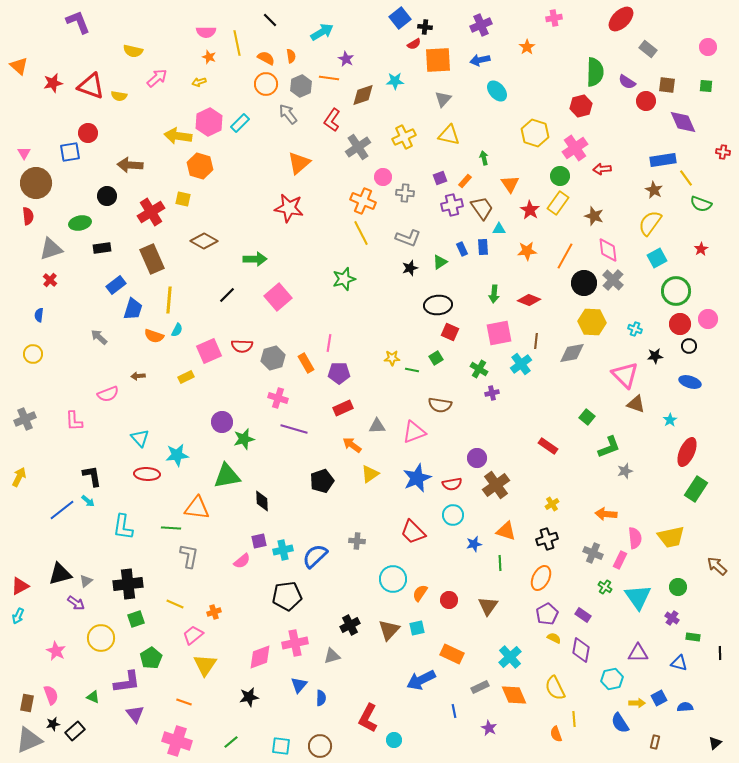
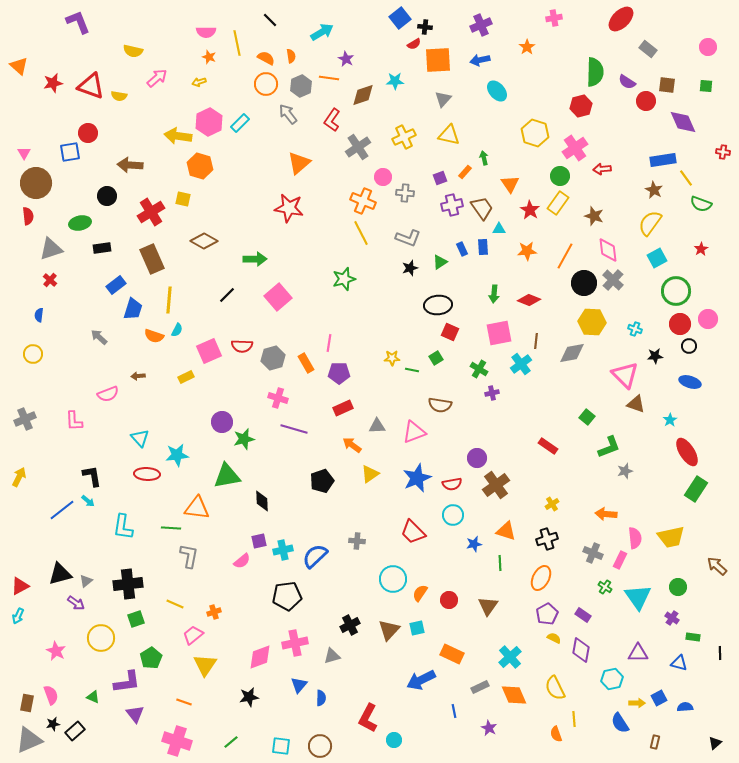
orange rectangle at (465, 181): moved 9 px up
red ellipse at (687, 452): rotated 56 degrees counterclockwise
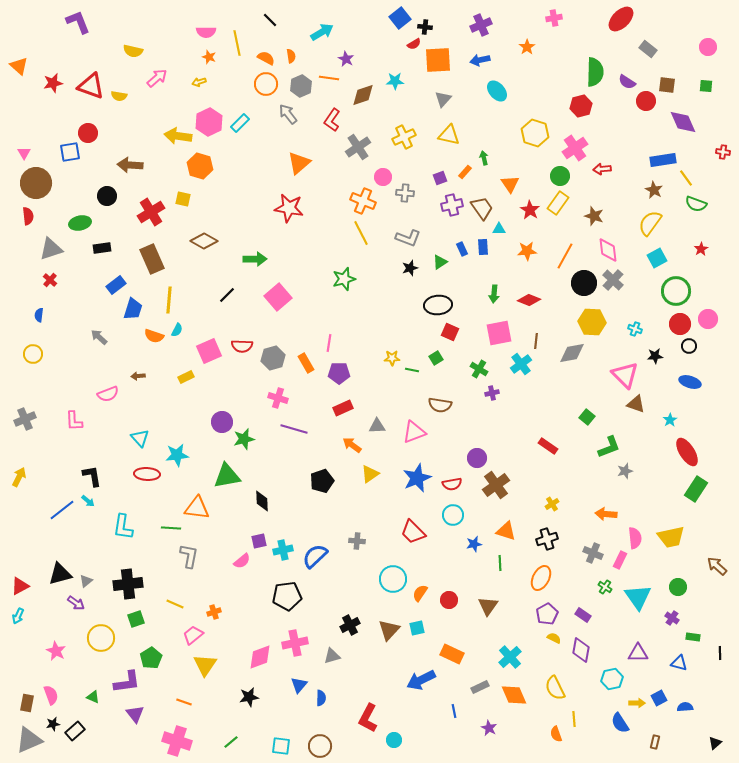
green semicircle at (701, 204): moved 5 px left
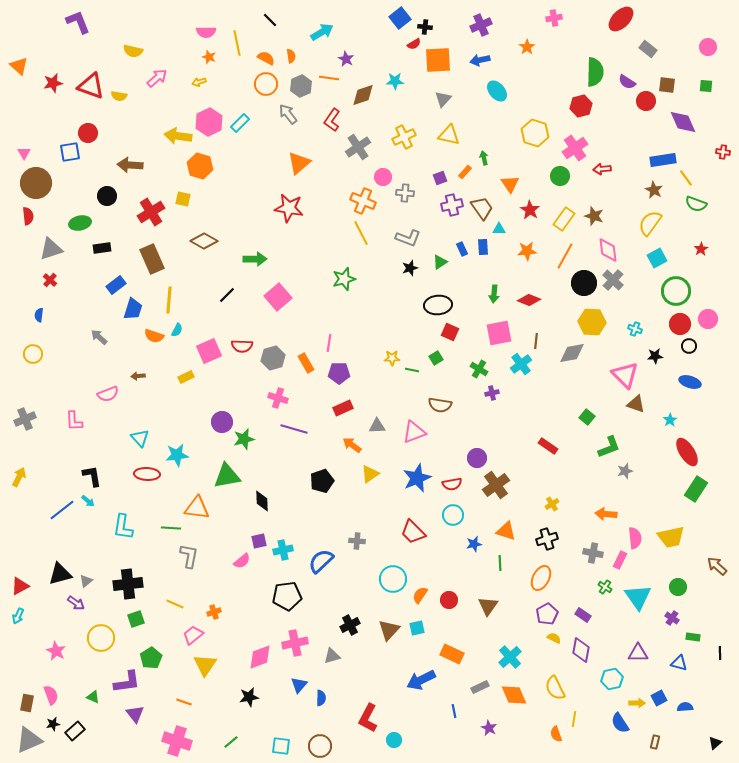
yellow rectangle at (558, 203): moved 6 px right, 16 px down
gray cross at (593, 553): rotated 12 degrees counterclockwise
blue semicircle at (315, 556): moved 6 px right, 5 px down
orange semicircle at (420, 593): moved 2 px down
yellow line at (574, 719): rotated 14 degrees clockwise
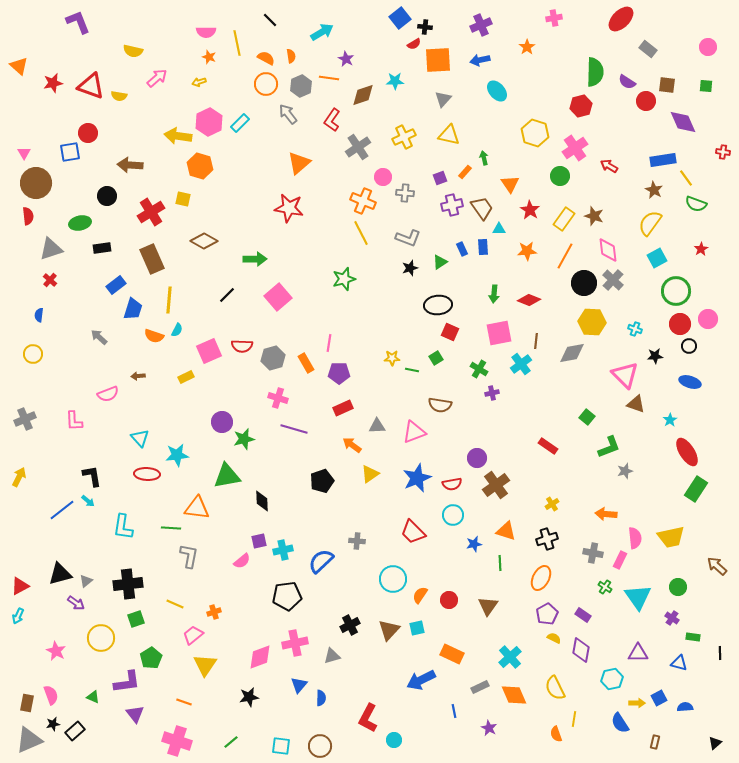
red arrow at (602, 169): moved 7 px right, 3 px up; rotated 36 degrees clockwise
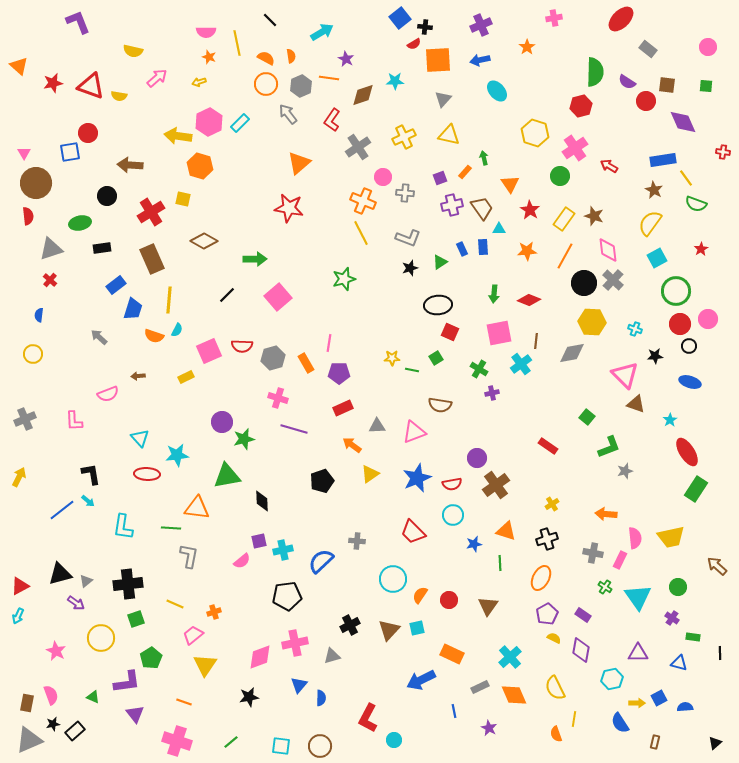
black L-shape at (92, 476): moved 1 px left, 2 px up
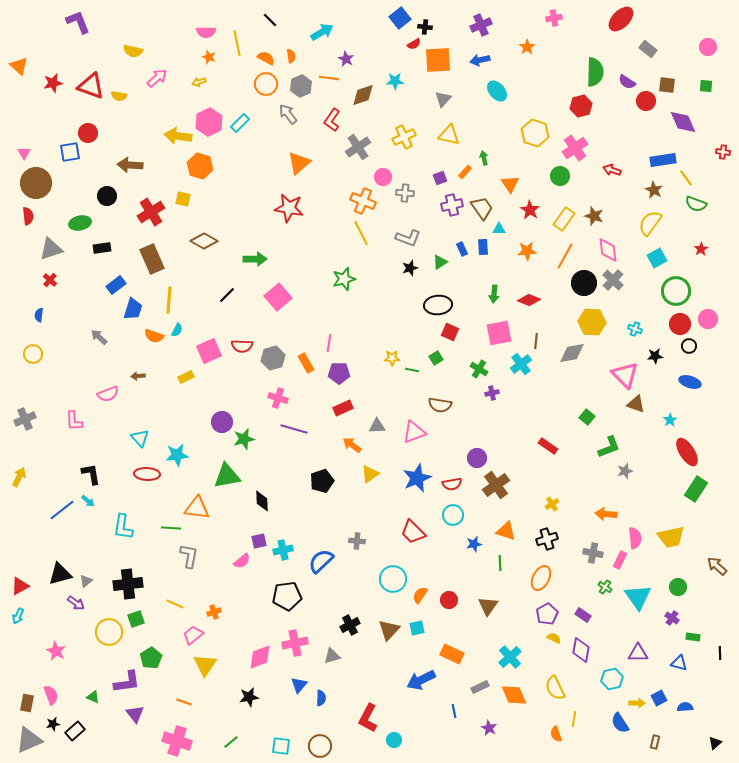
red arrow at (609, 166): moved 3 px right, 4 px down; rotated 12 degrees counterclockwise
yellow circle at (101, 638): moved 8 px right, 6 px up
